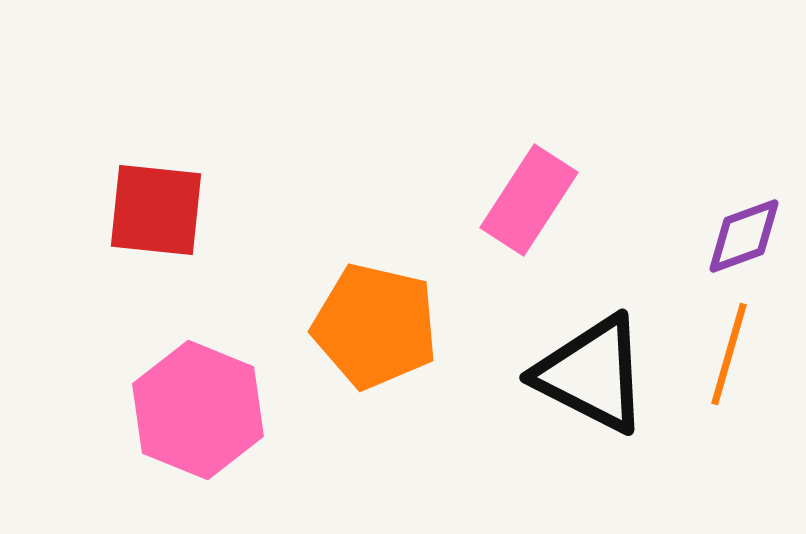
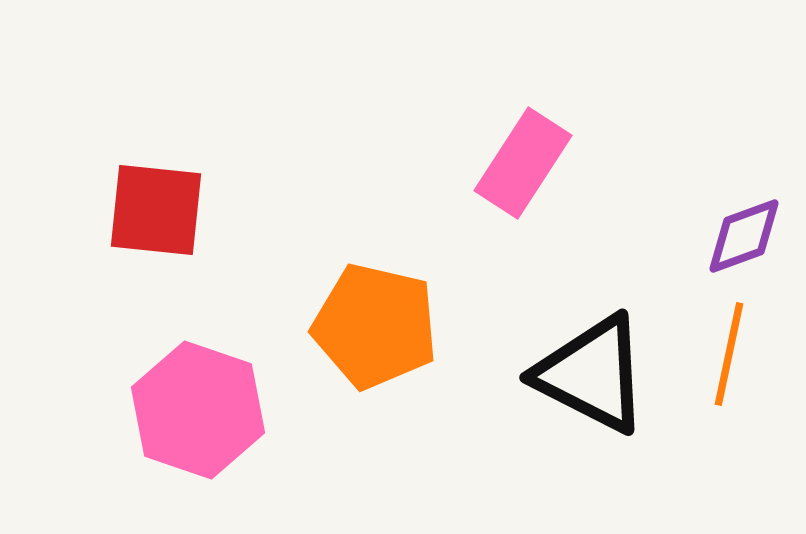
pink rectangle: moved 6 px left, 37 px up
orange line: rotated 4 degrees counterclockwise
pink hexagon: rotated 3 degrees counterclockwise
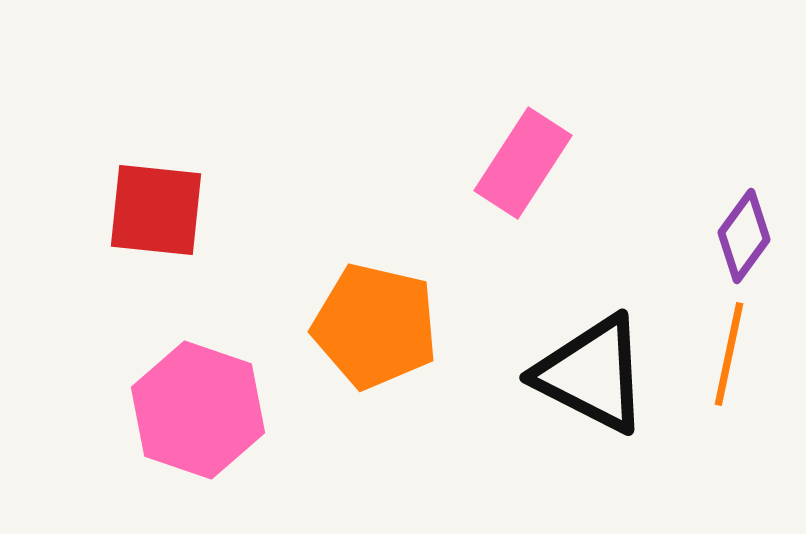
purple diamond: rotated 34 degrees counterclockwise
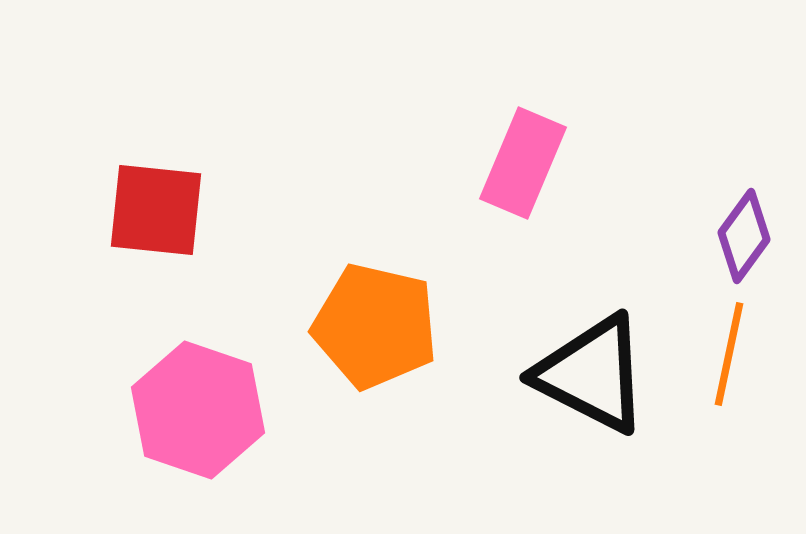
pink rectangle: rotated 10 degrees counterclockwise
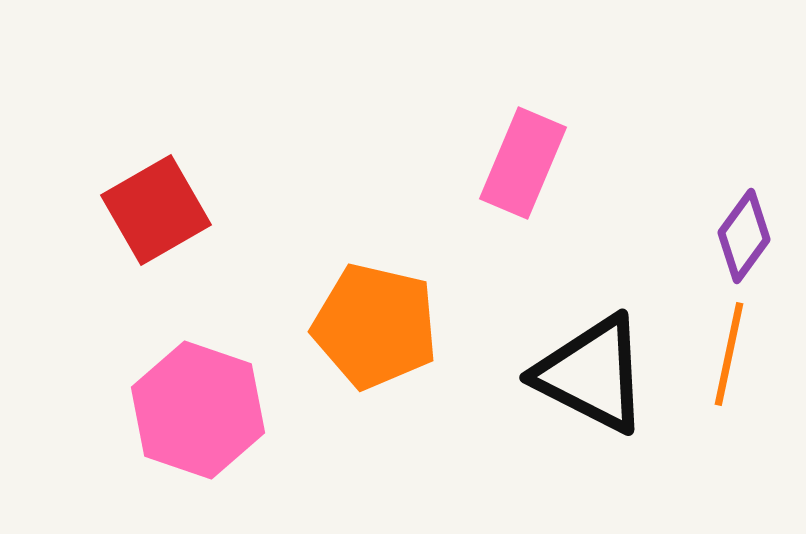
red square: rotated 36 degrees counterclockwise
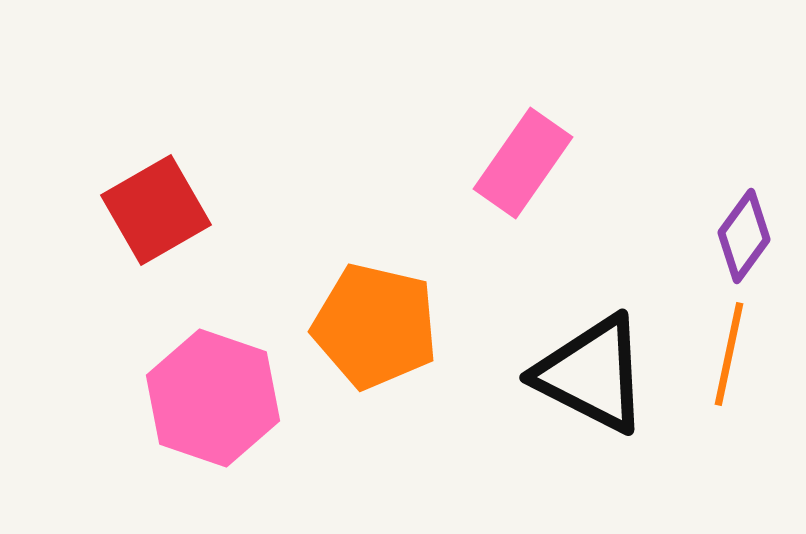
pink rectangle: rotated 12 degrees clockwise
pink hexagon: moved 15 px right, 12 px up
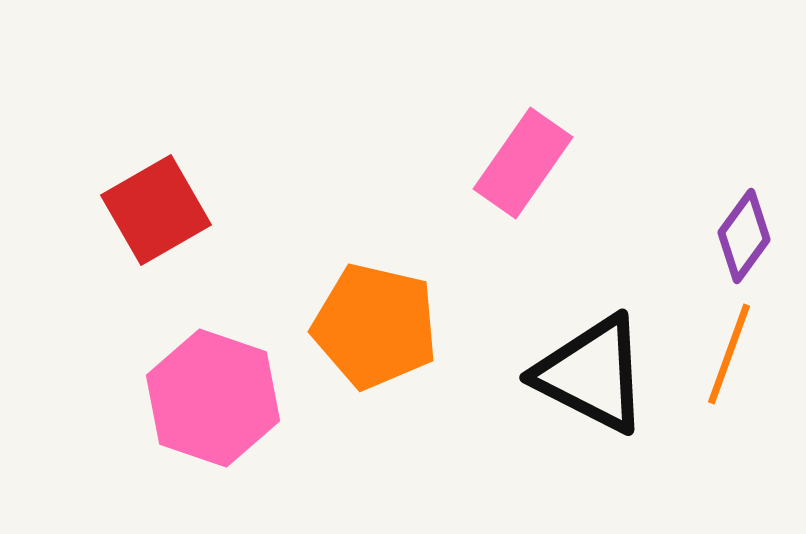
orange line: rotated 8 degrees clockwise
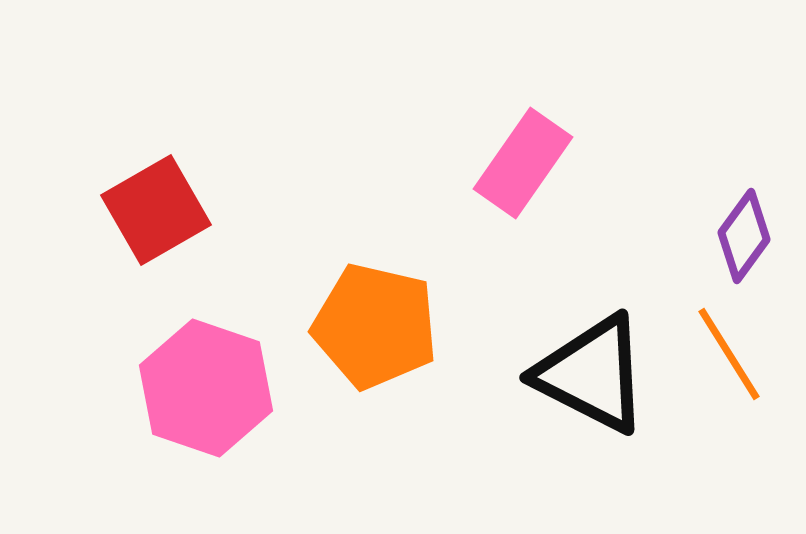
orange line: rotated 52 degrees counterclockwise
pink hexagon: moved 7 px left, 10 px up
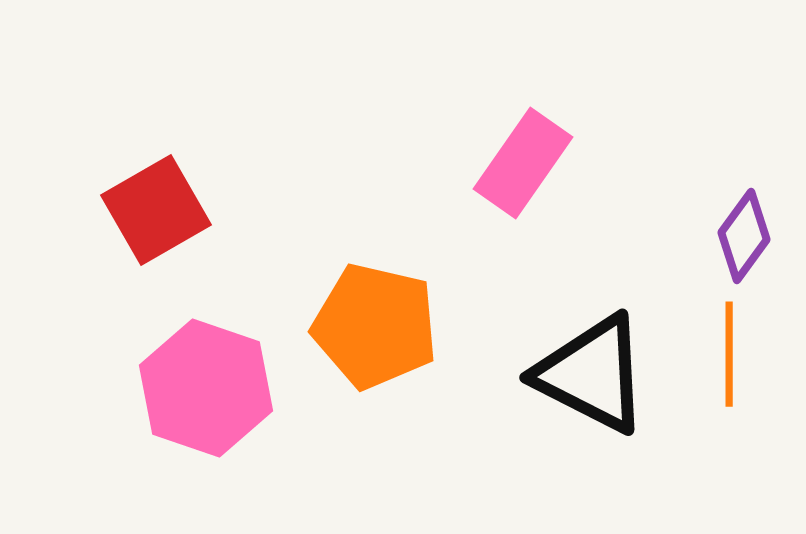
orange line: rotated 32 degrees clockwise
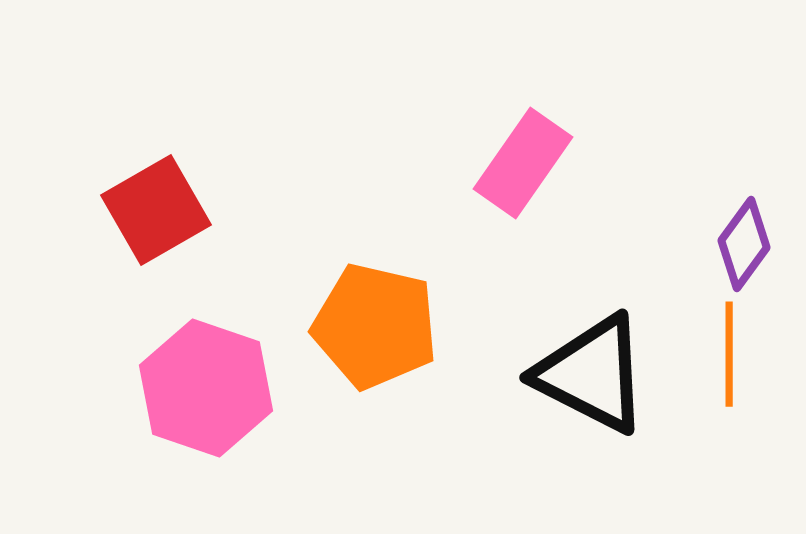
purple diamond: moved 8 px down
